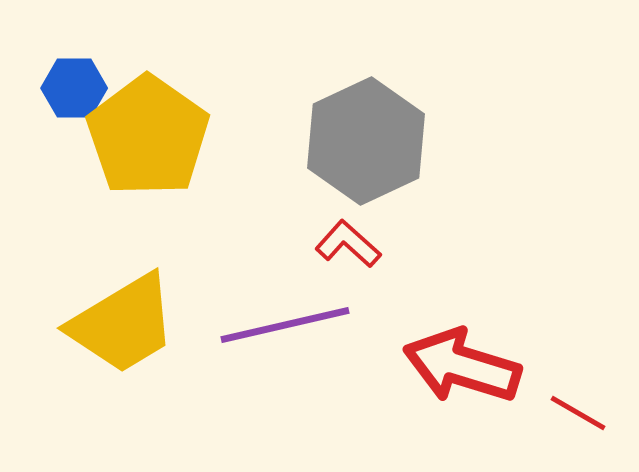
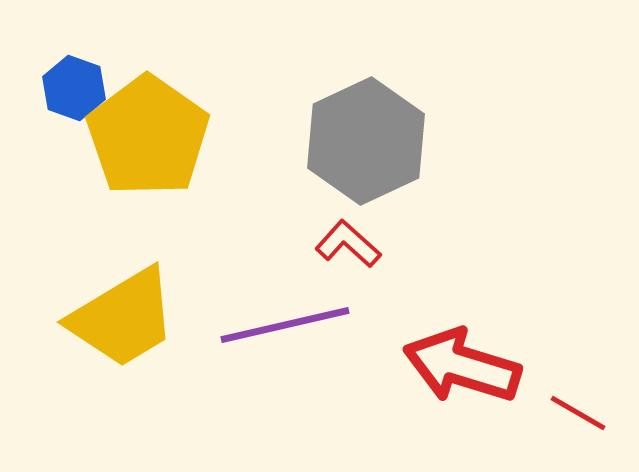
blue hexagon: rotated 20 degrees clockwise
yellow trapezoid: moved 6 px up
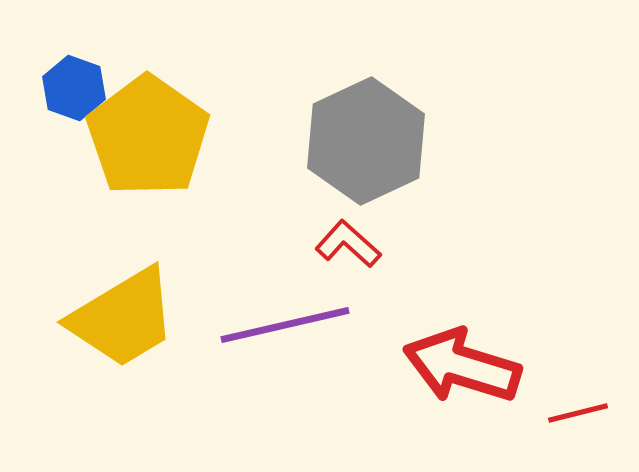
red line: rotated 44 degrees counterclockwise
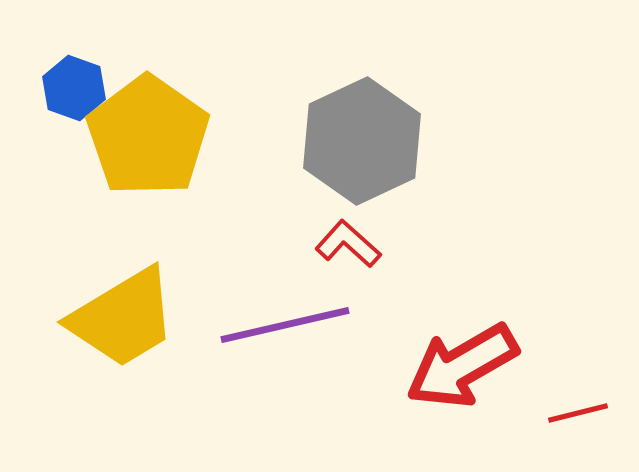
gray hexagon: moved 4 px left
red arrow: rotated 47 degrees counterclockwise
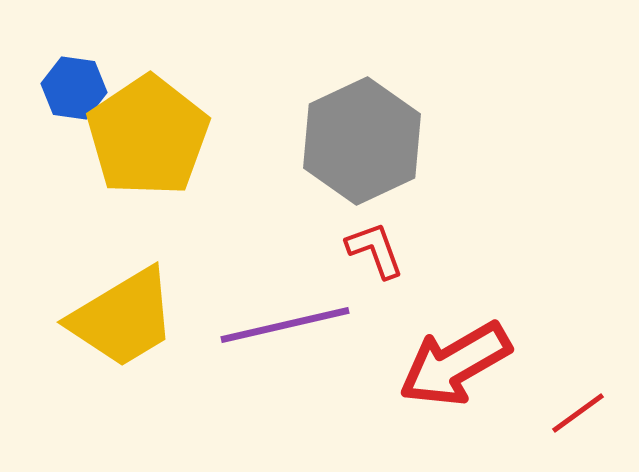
blue hexagon: rotated 12 degrees counterclockwise
yellow pentagon: rotated 3 degrees clockwise
red L-shape: moved 27 px right, 6 px down; rotated 28 degrees clockwise
red arrow: moved 7 px left, 2 px up
red line: rotated 22 degrees counterclockwise
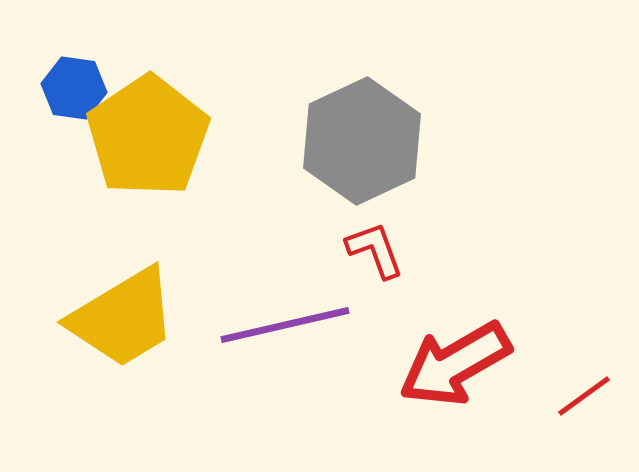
red line: moved 6 px right, 17 px up
